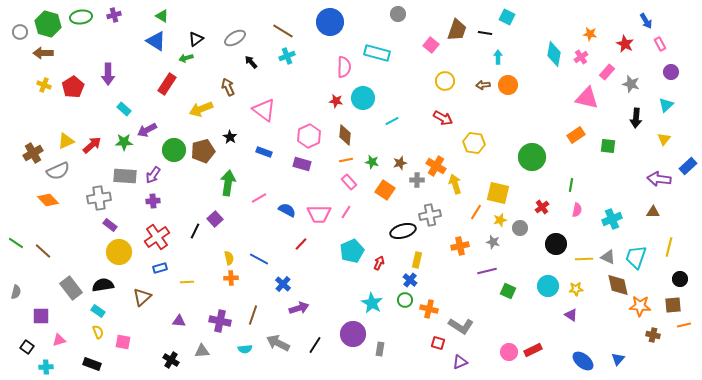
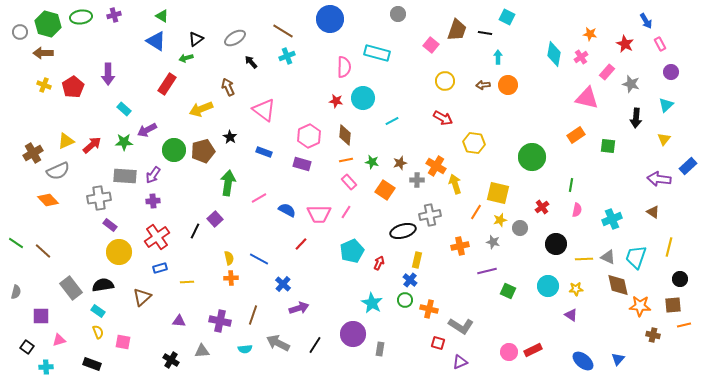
blue circle at (330, 22): moved 3 px up
brown triangle at (653, 212): rotated 32 degrees clockwise
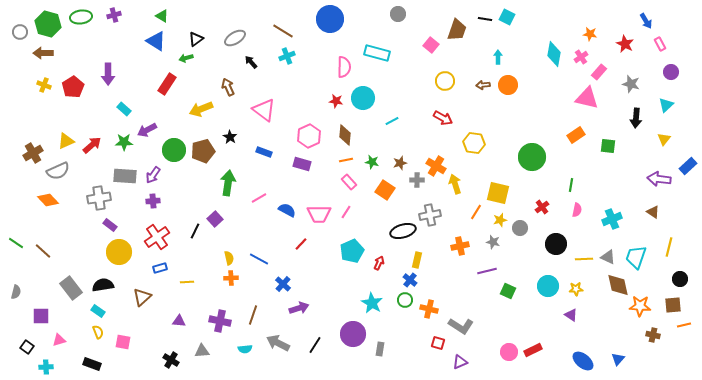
black line at (485, 33): moved 14 px up
pink rectangle at (607, 72): moved 8 px left
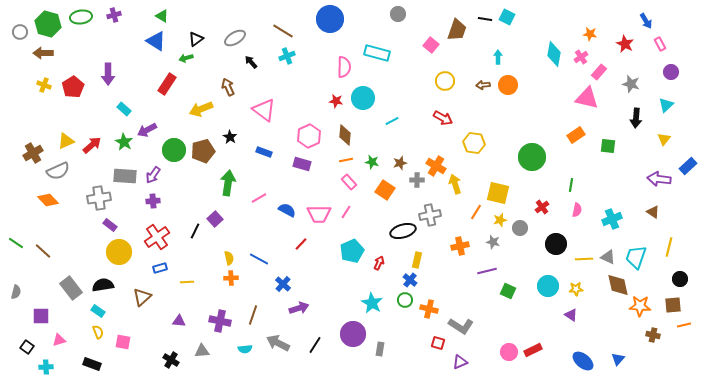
green star at (124, 142): rotated 30 degrees clockwise
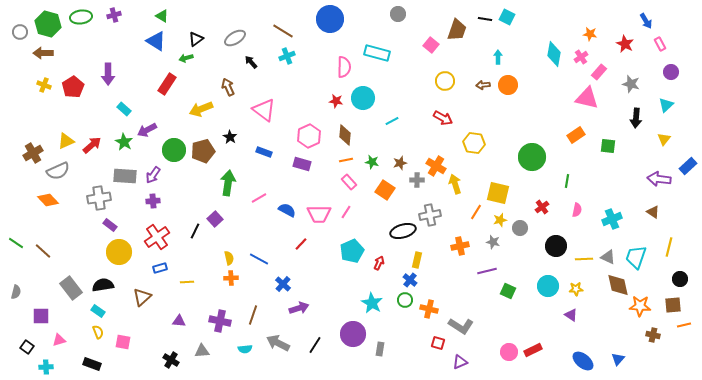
green line at (571, 185): moved 4 px left, 4 px up
black circle at (556, 244): moved 2 px down
